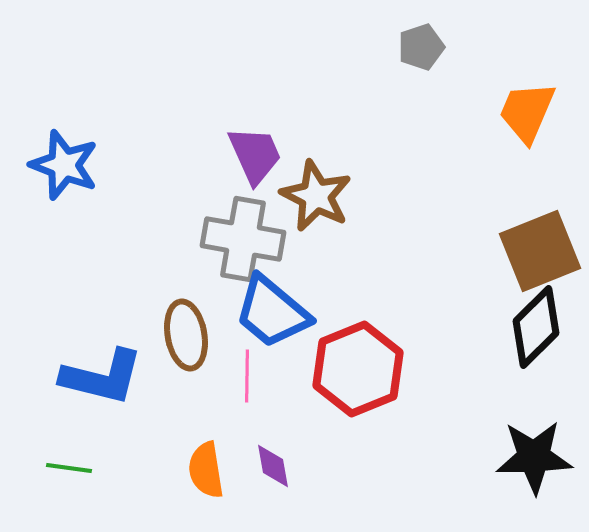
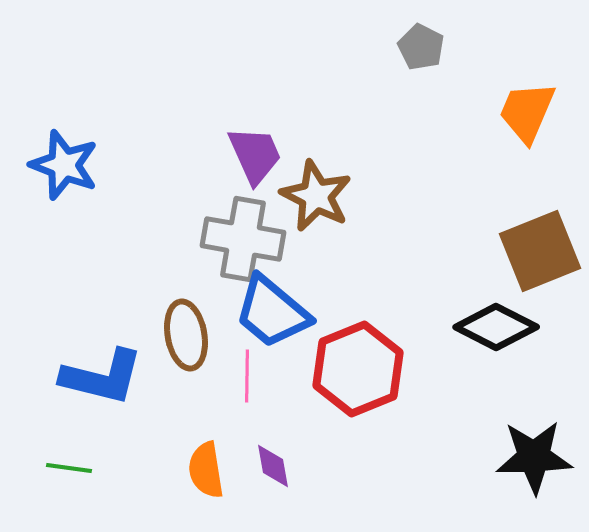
gray pentagon: rotated 27 degrees counterclockwise
black diamond: moved 40 px left; rotated 72 degrees clockwise
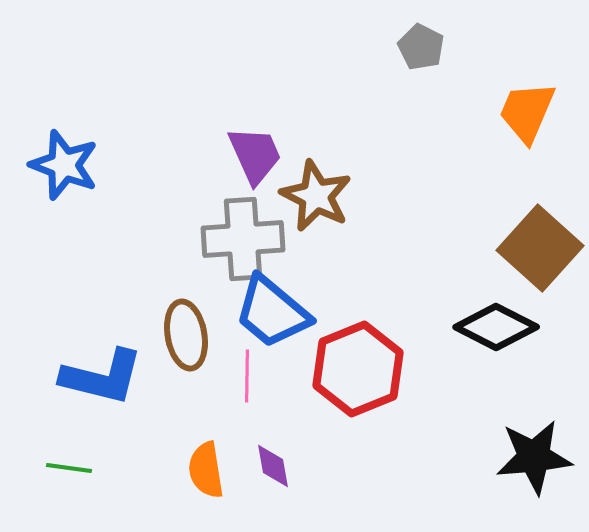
gray cross: rotated 14 degrees counterclockwise
brown square: moved 3 px up; rotated 26 degrees counterclockwise
black star: rotated 4 degrees counterclockwise
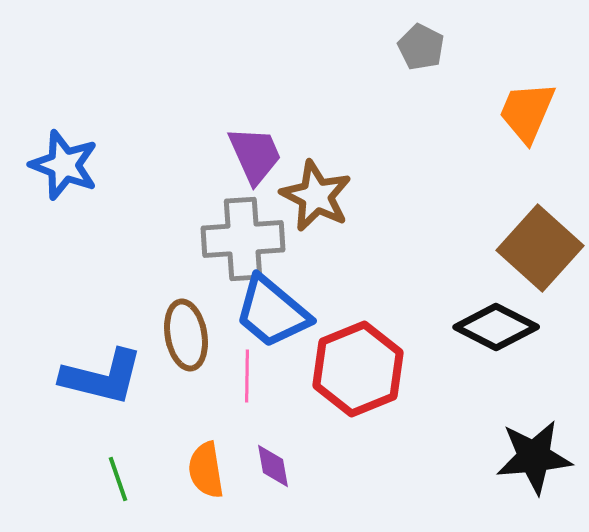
green line: moved 49 px right, 11 px down; rotated 63 degrees clockwise
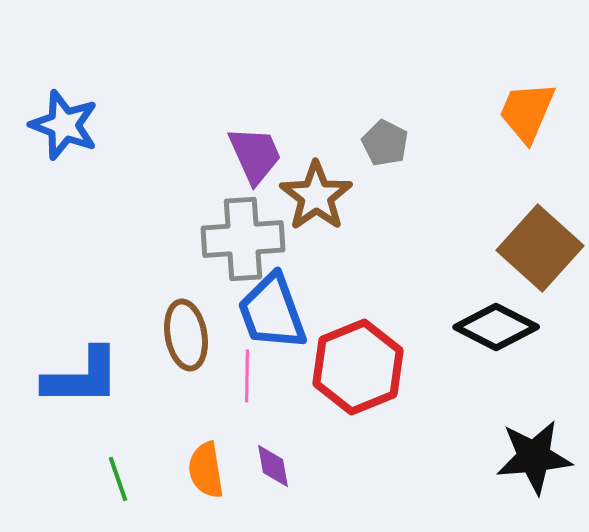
gray pentagon: moved 36 px left, 96 px down
blue star: moved 40 px up
brown star: rotated 10 degrees clockwise
blue trapezoid: rotated 30 degrees clockwise
red hexagon: moved 2 px up
blue L-shape: moved 20 px left; rotated 14 degrees counterclockwise
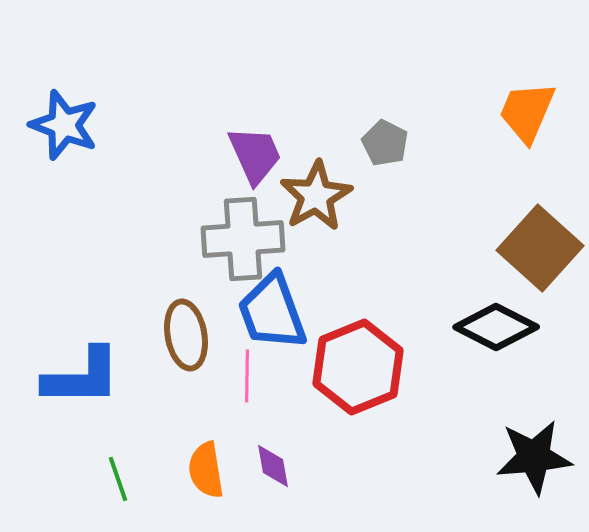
brown star: rotated 6 degrees clockwise
